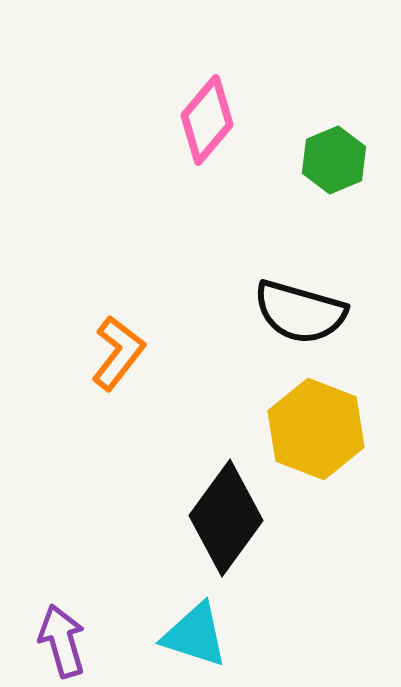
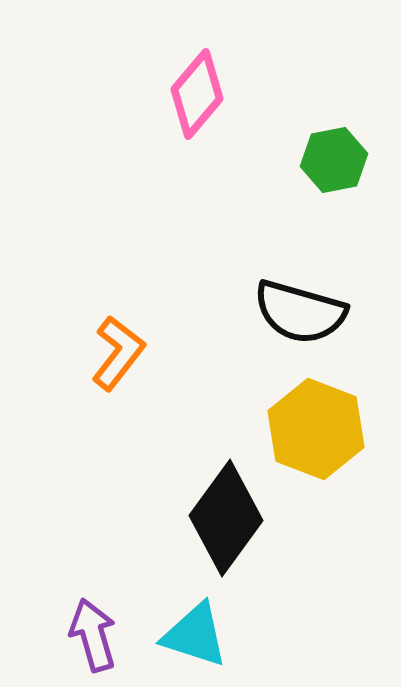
pink diamond: moved 10 px left, 26 px up
green hexagon: rotated 12 degrees clockwise
purple arrow: moved 31 px right, 6 px up
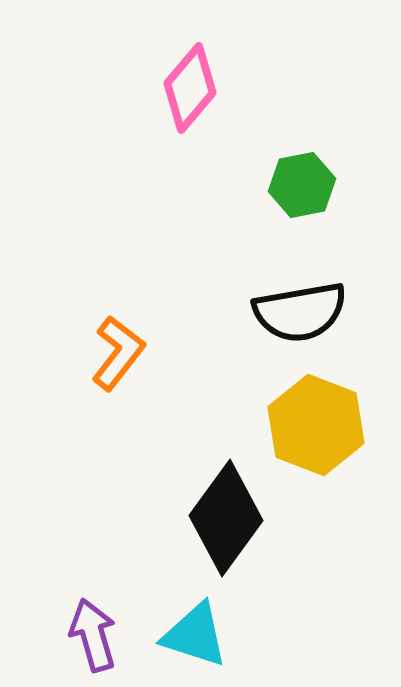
pink diamond: moved 7 px left, 6 px up
green hexagon: moved 32 px left, 25 px down
black semicircle: rotated 26 degrees counterclockwise
yellow hexagon: moved 4 px up
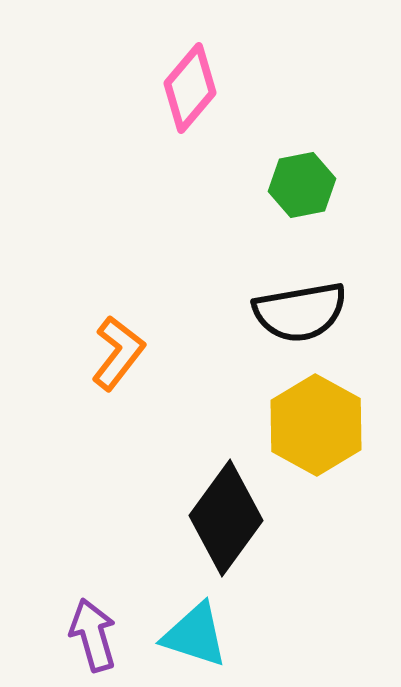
yellow hexagon: rotated 8 degrees clockwise
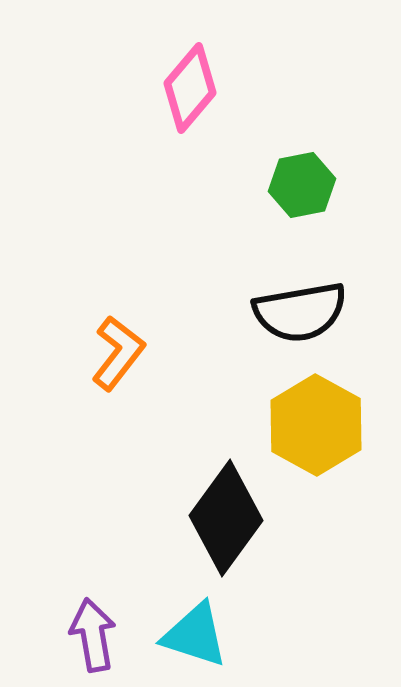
purple arrow: rotated 6 degrees clockwise
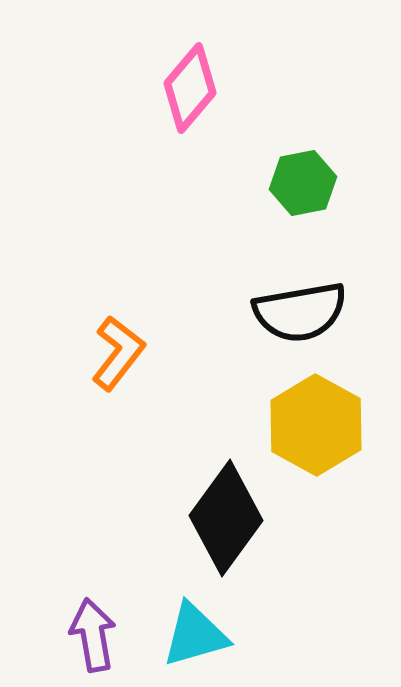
green hexagon: moved 1 px right, 2 px up
cyan triangle: rotated 34 degrees counterclockwise
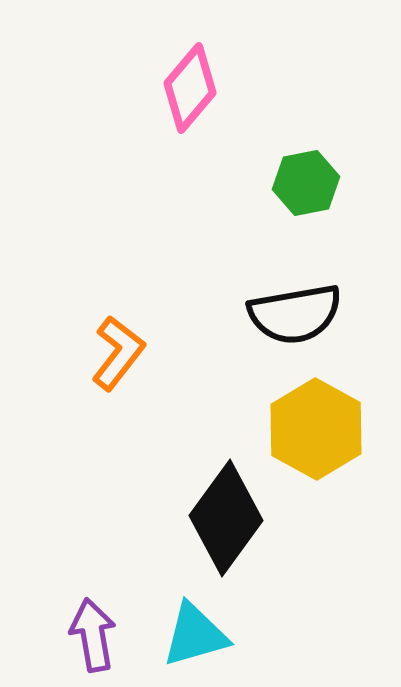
green hexagon: moved 3 px right
black semicircle: moved 5 px left, 2 px down
yellow hexagon: moved 4 px down
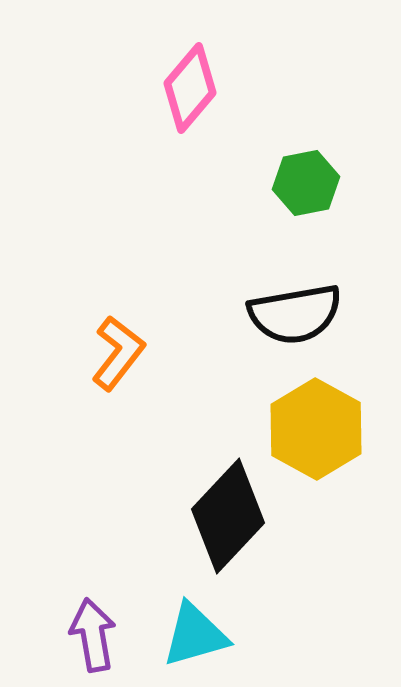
black diamond: moved 2 px right, 2 px up; rotated 7 degrees clockwise
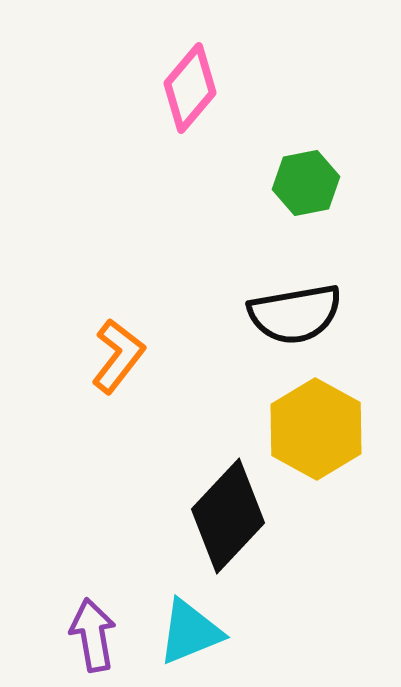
orange L-shape: moved 3 px down
cyan triangle: moved 5 px left, 3 px up; rotated 6 degrees counterclockwise
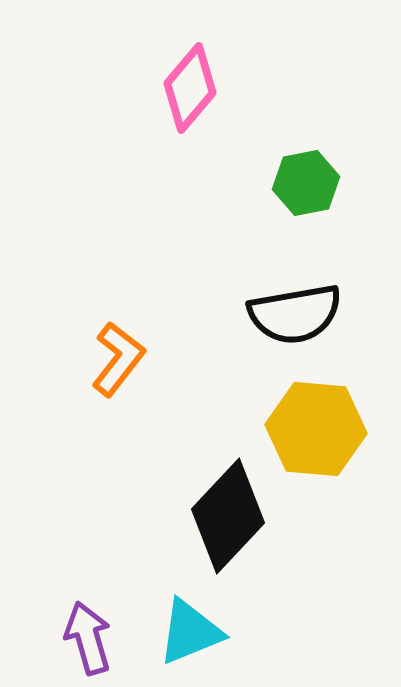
orange L-shape: moved 3 px down
yellow hexagon: rotated 24 degrees counterclockwise
purple arrow: moved 5 px left, 3 px down; rotated 6 degrees counterclockwise
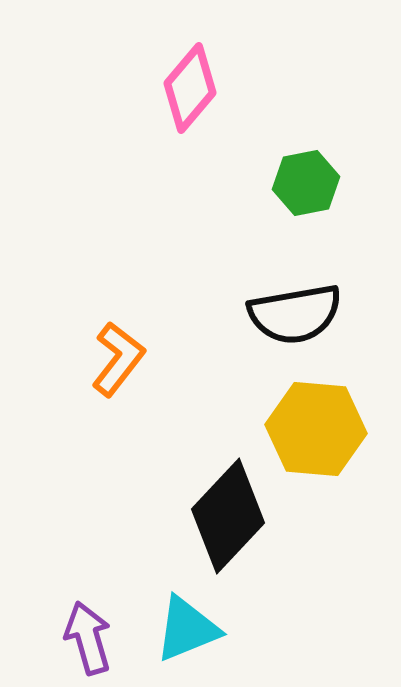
cyan triangle: moved 3 px left, 3 px up
